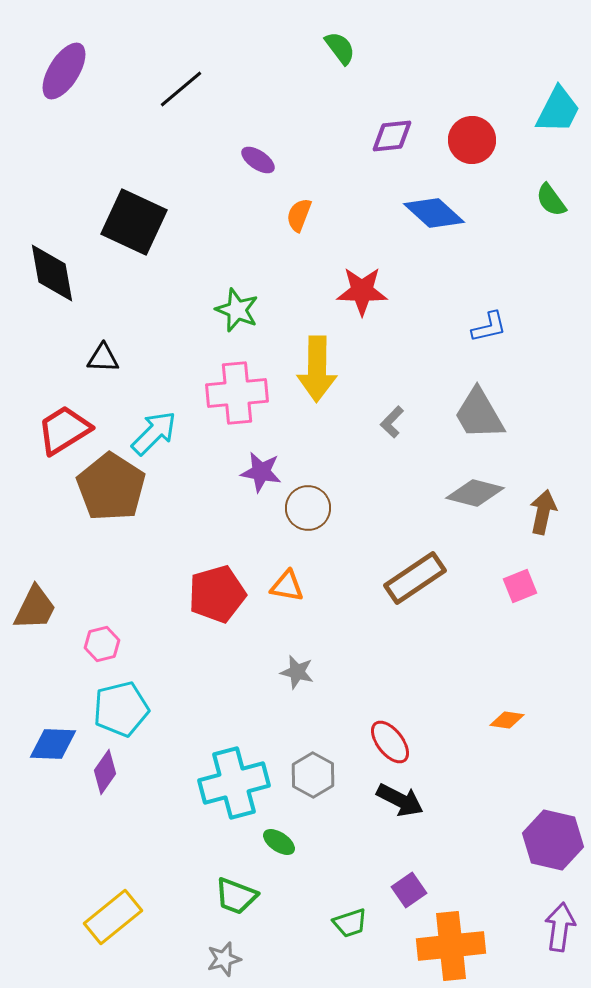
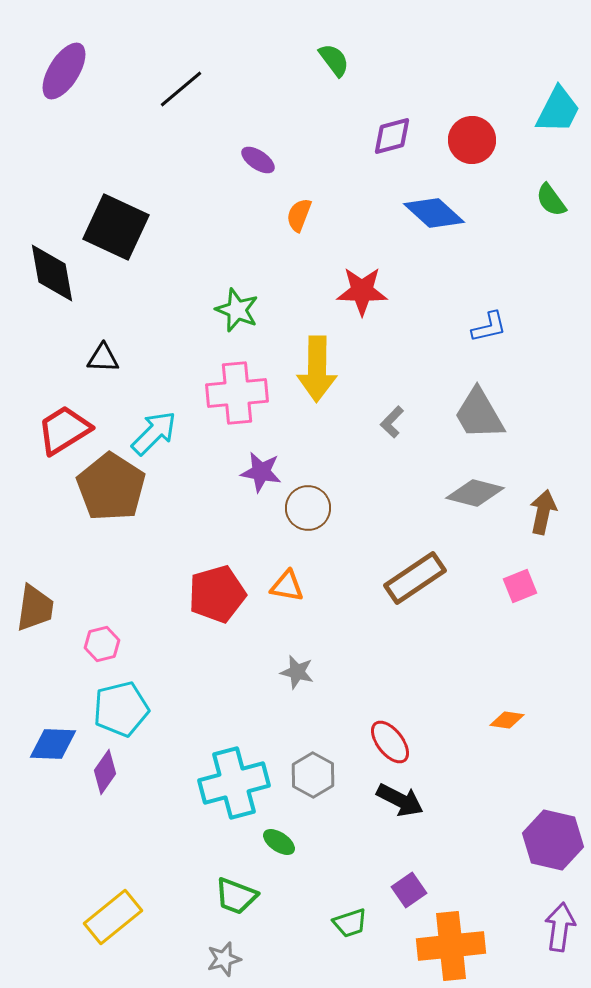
green semicircle at (340, 48): moved 6 px left, 12 px down
purple diamond at (392, 136): rotated 9 degrees counterclockwise
black square at (134, 222): moved 18 px left, 5 px down
brown trapezoid at (35, 608): rotated 18 degrees counterclockwise
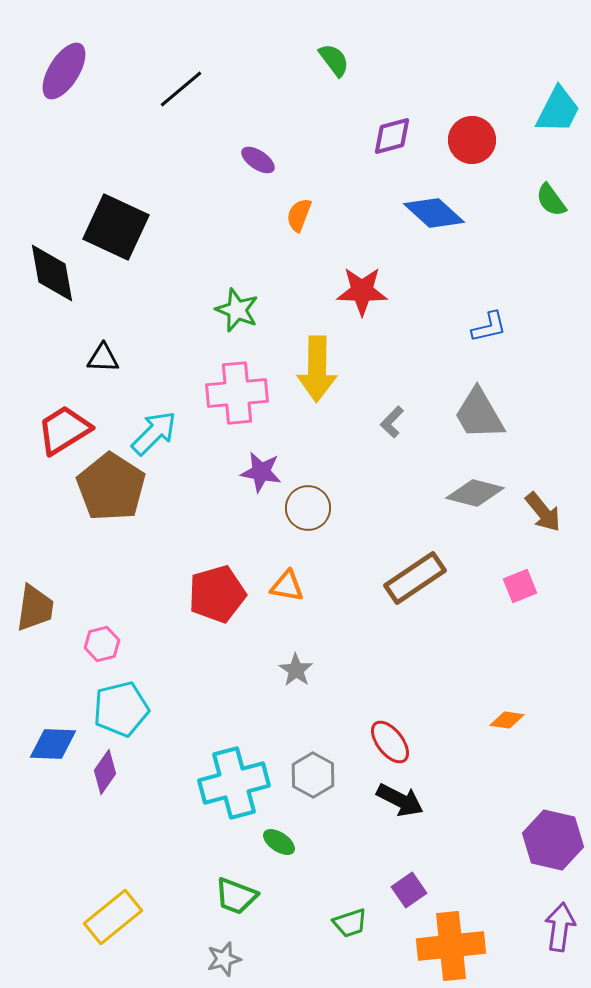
brown arrow at (543, 512): rotated 129 degrees clockwise
gray star at (297, 672): moved 1 px left, 2 px up; rotated 20 degrees clockwise
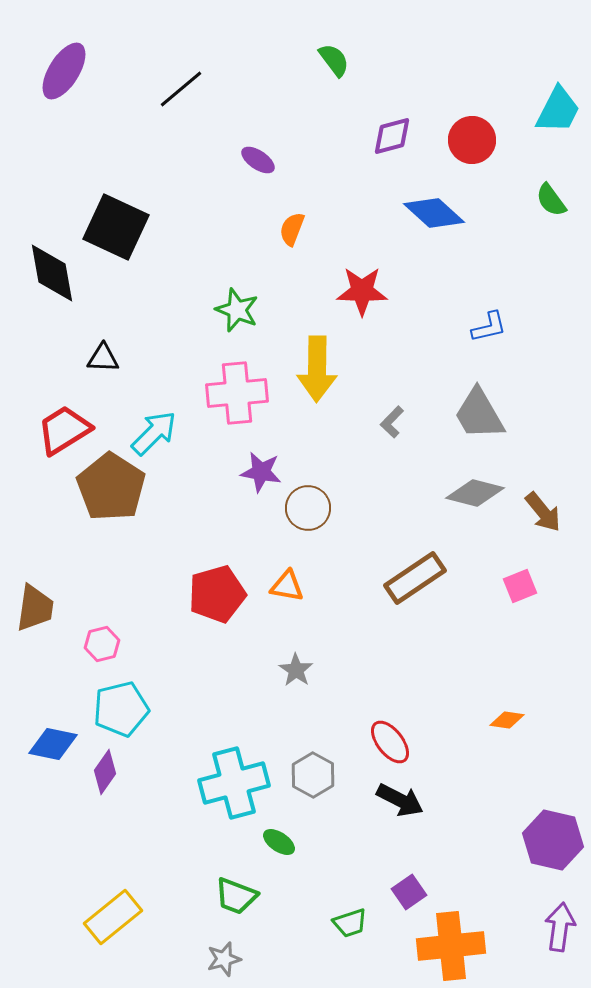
orange semicircle at (299, 215): moved 7 px left, 14 px down
blue diamond at (53, 744): rotated 9 degrees clockwise
purple square at (409, 890): moved 2 px down
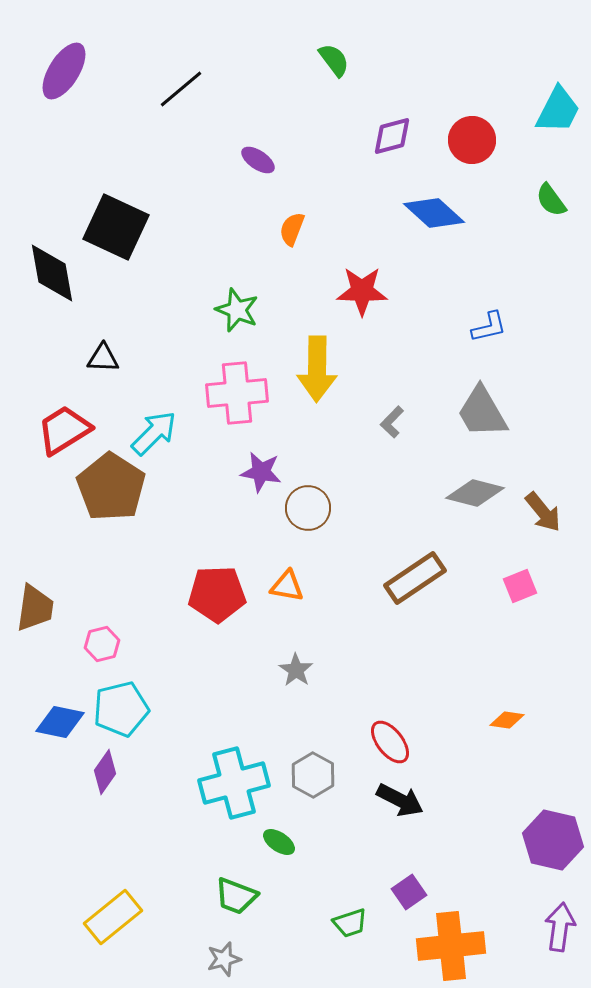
gray trapezoid at (479, 414): moved 3 px right, 2 px up
red pentagon at (217, 594): rotated 14 degrees clockwise
blue diamond at (53, 744): moved 7 px right, 22 px up
